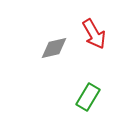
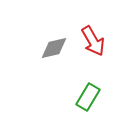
red arrow: moved 1 px left, 7 px down
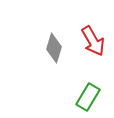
gray diamond: rotated 60 degrees counterclockwise
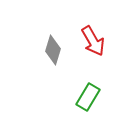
gray diamond: moved 1 px left, 2 px down
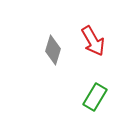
green rectangle: moved 7 px right
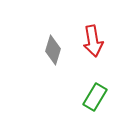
red arrow: rotated 20 degrees clockwise
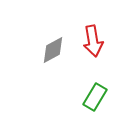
gray diamond: rotated 44 degrees clockwise
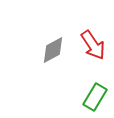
red arrow: moved 4 px down; rotated 24 degrees counterclockwise
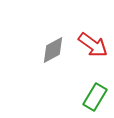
red arrow: rotated 20 degrees counterclockwise
